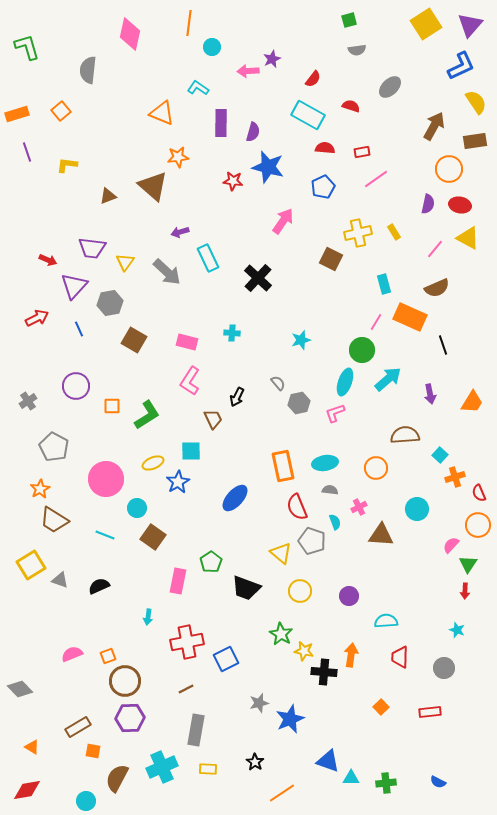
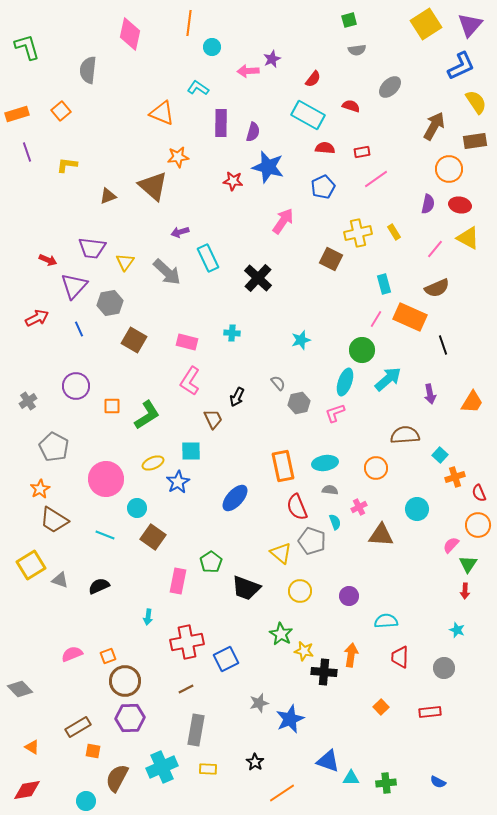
pink line at (376, 322): moved 3 px up
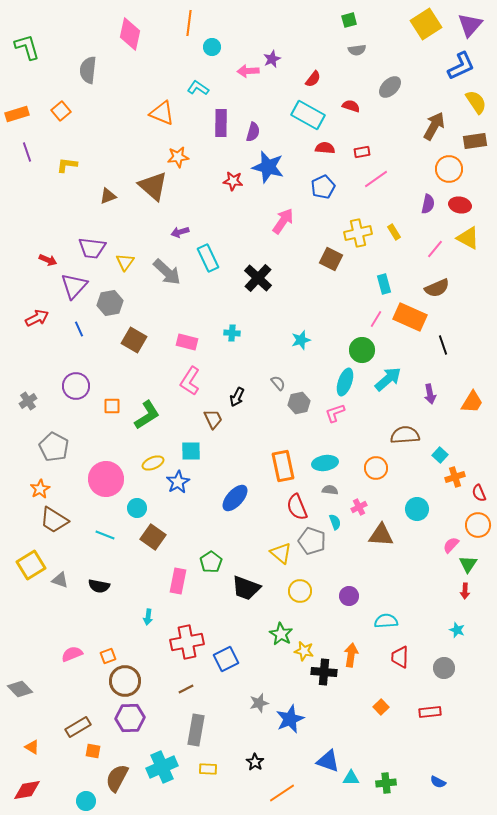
black semicircle at (99, 586): rotated 145 degrees counterclockwise
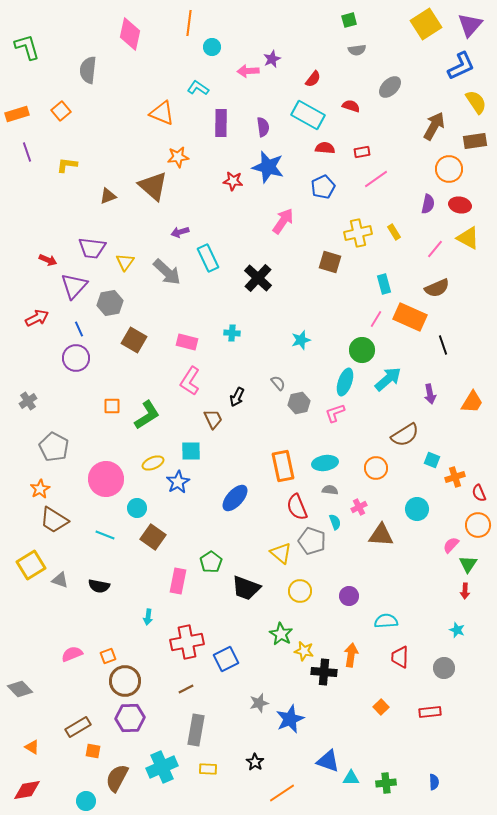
purple semicircle at (253, 132): moved 10 px right, 5 px up; rotated 24 degrees counterclockwise
brown square at (331, 259): moved 1 px left, 3 px down; rotated 10 degrees counterclockwise
purple circle at (76, 386): moved 28 px up
brown semicircle at (405, 435): rotated 152 degrees clockwise
cyan square at (440, 455): moved 8 px left, 5 px down; rotated 21 degrees counterclockwise
blue semicircle at (438, 782): moved 4 px left; rotated 119 degrees counterclockwise
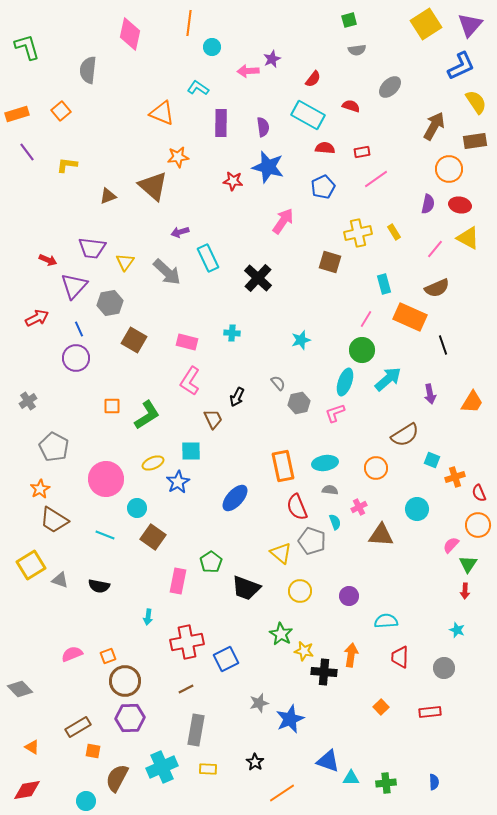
purple line at (27, 152): rotated 18 degrees counterclockwise
pink line at (376, 319): moved 10 px left
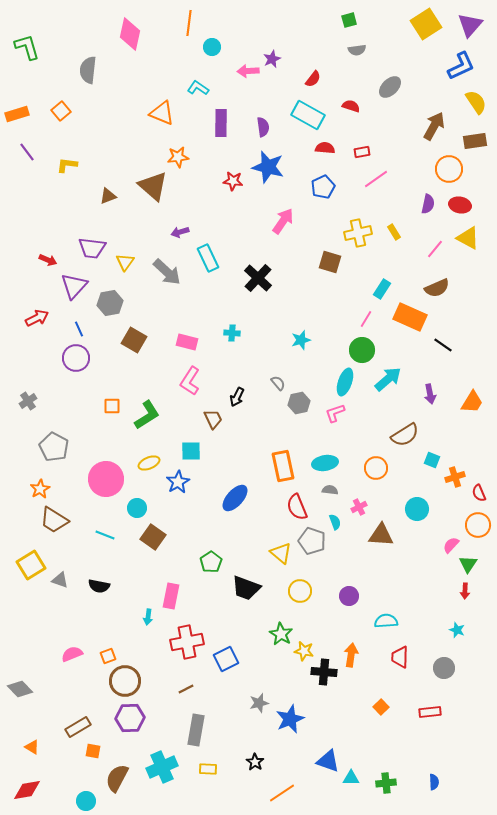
cyan rectangle at (384, 284): moved 2 px left, 5 px down; rotated 48 degrees clockwise
black line at (443, 345): rotated 36 degrees counterclockwise
yellow ellipse at (153, 463): moved 4 px left
pink rectangle at (178, 581): moved 7 px left, 15 px down
